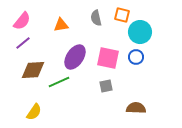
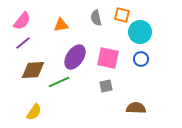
blue circle: moved 5 px right, 2 px down
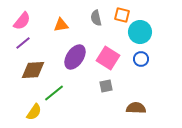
pink square: rotated 20 degrees clockwise
green line: moved 5 px left, 11 px down; rotated 15 degrees counterclockwise
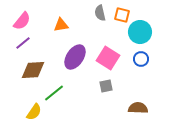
gray semicircle: moved 4 px right, 5 px up
brown semicircle: moved 2 px right
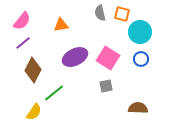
orange square: moved 1 px up
purple ellipse: rotated 30 degrees clockwise
brown diamond: rotated 60 degrees counterclockwise
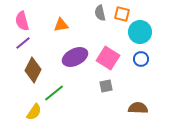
pink semicircle: rotated 126 degrees clockwise
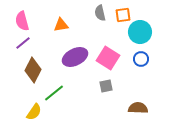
orange square: moved 1 px right, 1 px down; rotated 21 degrees counterclockwise
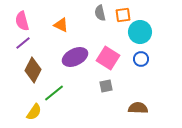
orange triangle: rotated 35 degrees clockwise
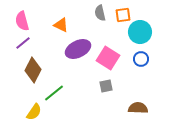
purple ellipse: moved 3 px right, 8 px up
